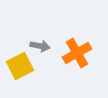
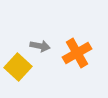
yellow square: moved 2 px left, 1 px down; rotated 20 degrees counterclockwise
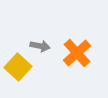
orange cross: rotated 12 degrees counterclockwise
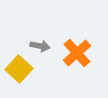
yellow square: moved 1 px right, 2 px down
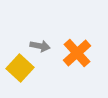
yellow square: moved 1 px right, 1 px up
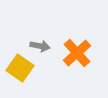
yellow square: rotated 8 degrees counterclockwise
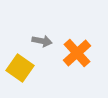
gray arrow: moved 2 px right, 5 px up
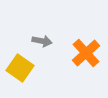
orange cross: moved 9 px right
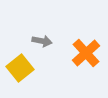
yellow square: rotated 16 degrees clockwise
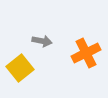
orange cross: rotated 16 degrees clockwise
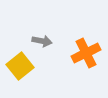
yellow square: moved 2 px up
